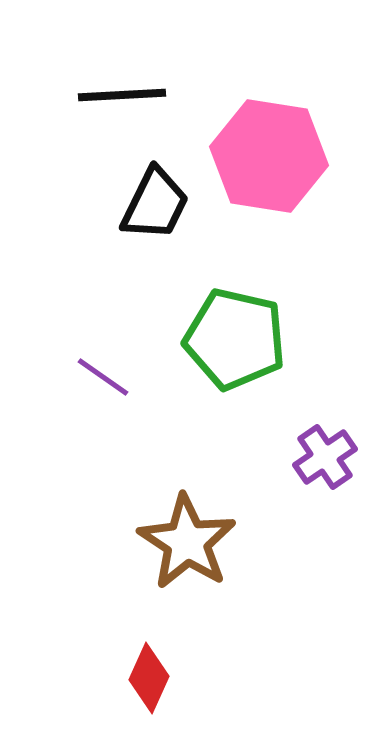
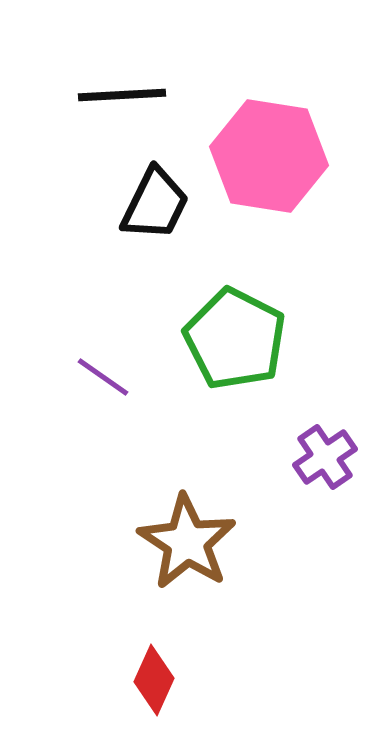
green pentagon: rotated 14 degrees clockwise
red diamond: moved 5 px right, 2 px down
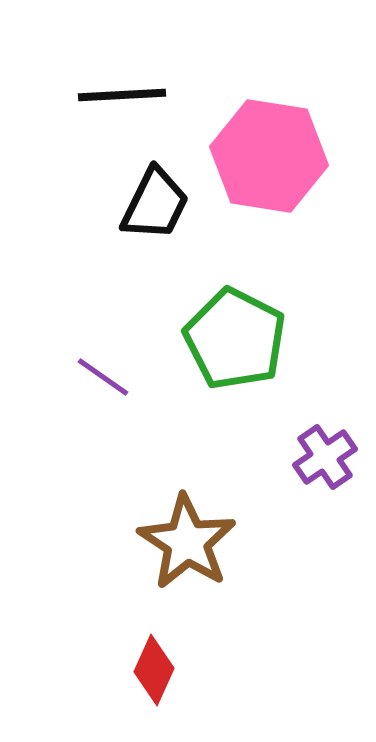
red diamond: moved 10 px up
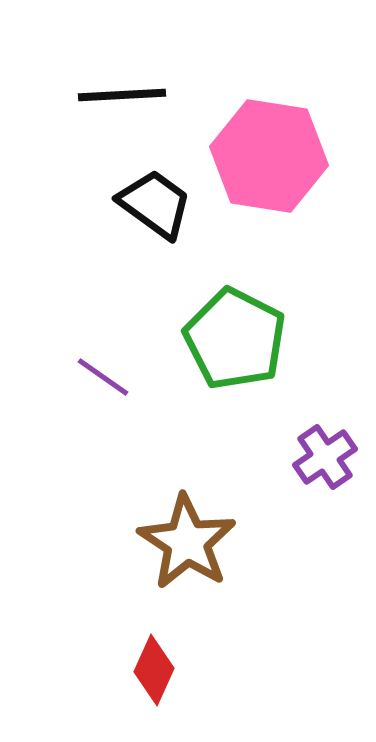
black trapezoid: rotated 80 degrees counterclockwise
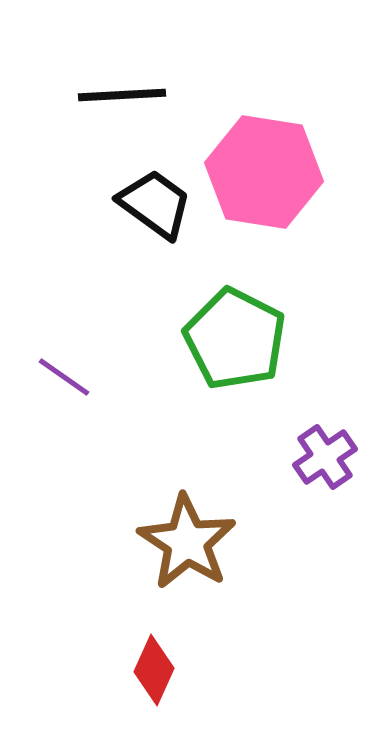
pink hexagon: moved 5 px left, 16 px down
purple line: moved 39 px left
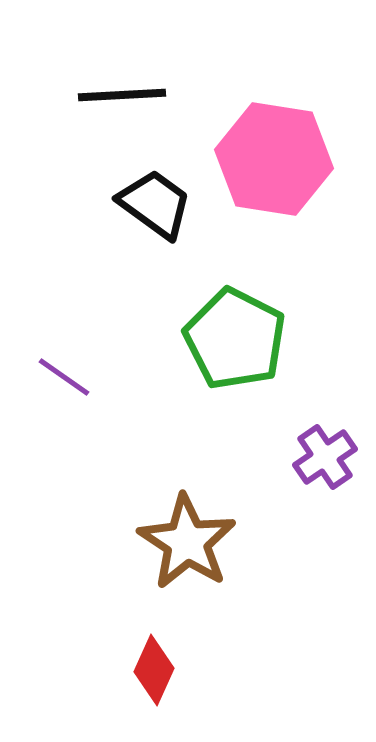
pink hexagon: moved 10 px right, 13 px up
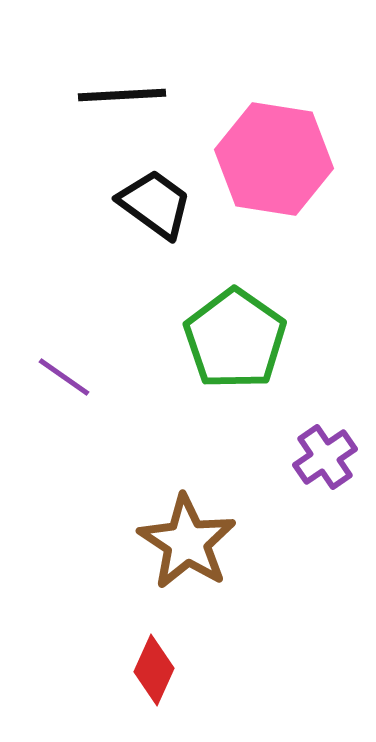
green pentagon: rotated 8 degrees clockwise
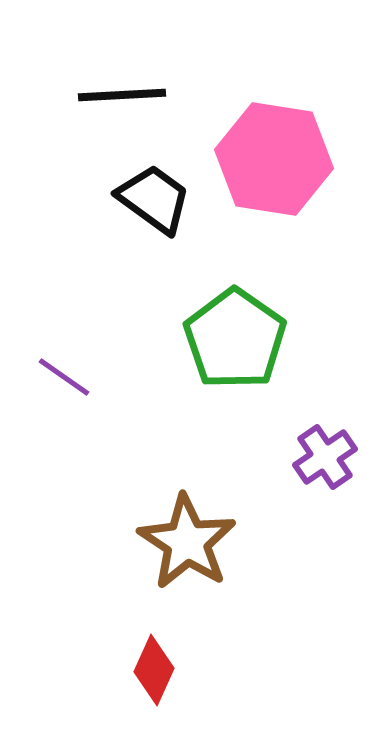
black trapezoid: moved 1 px left, 5 px up
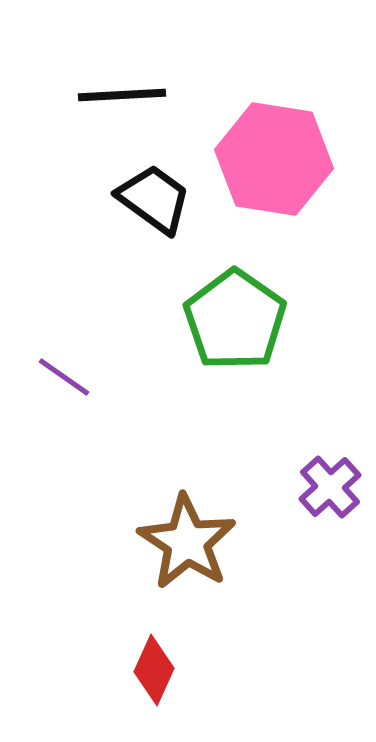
green pentagon: moved 19 px up
purple cross: moved 5 px right, 30 px down; rotated 8 degrees counterclockwise
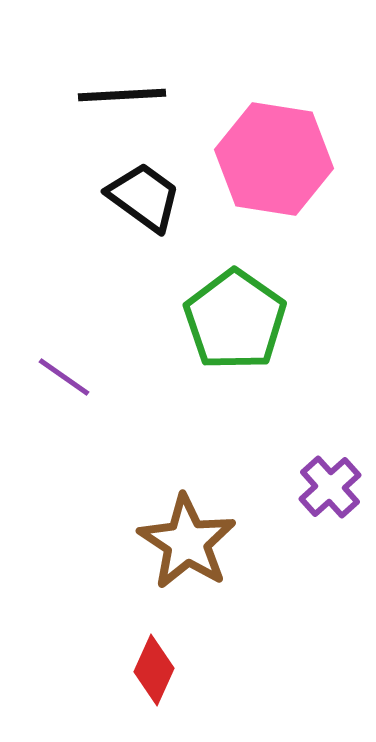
black trapezoid: moved 10 px left, 2 px up
